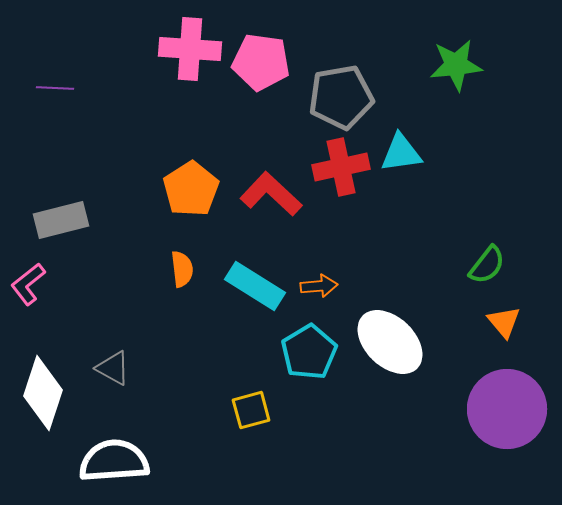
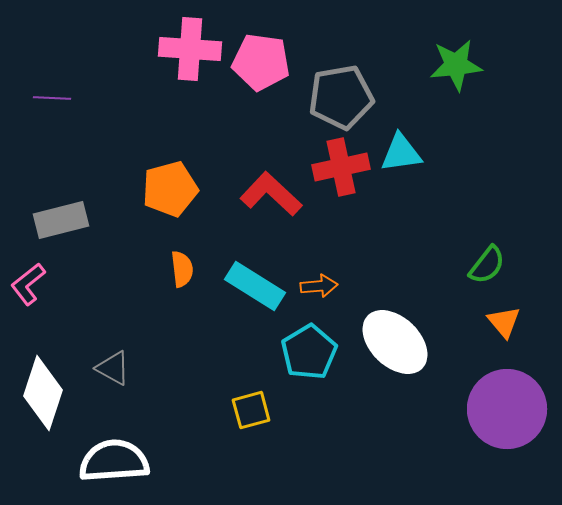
purple line: moved 3 px left, 10 px down
orange pentagon: moved 21 px left; rotated 18 degrees clockwise
white ellipse: moved 5 px right
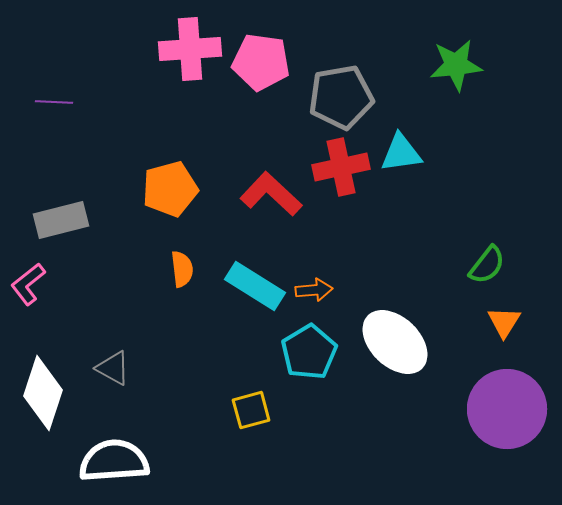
pink cross: rotated 8 degrees counterclockwise
purple line: moved 2 px right, 4 px down
orange arrow: moved 5 px left, 4 px down
orange triangle: rotated 12 degrees clockwise
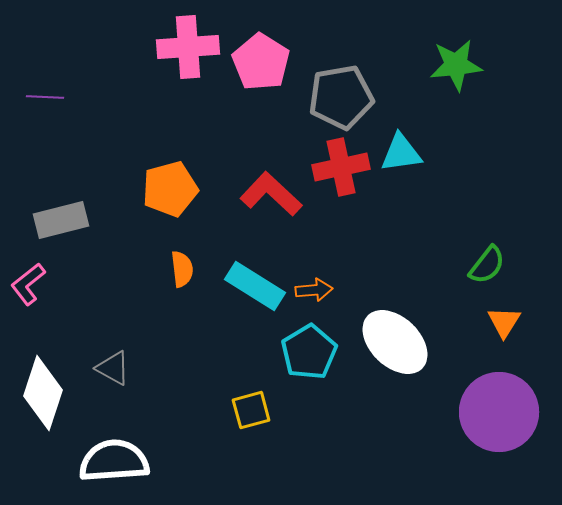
pink cross: moved 2 px left, 2 px up
pink pentagon: rotated 24 degrees clockwise
purple line: moved 9 px left, 5 px up
purple circle: moved 8 px left, 3 px down
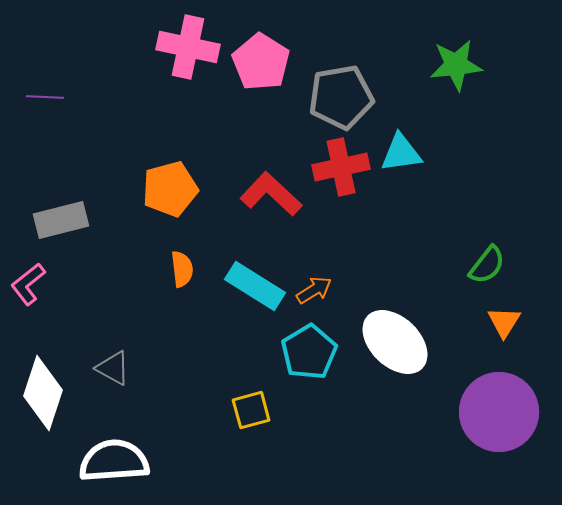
pink cross: rotated 16 degrees clockwise
orange arrow: rotated 27 degrees counterclockwise
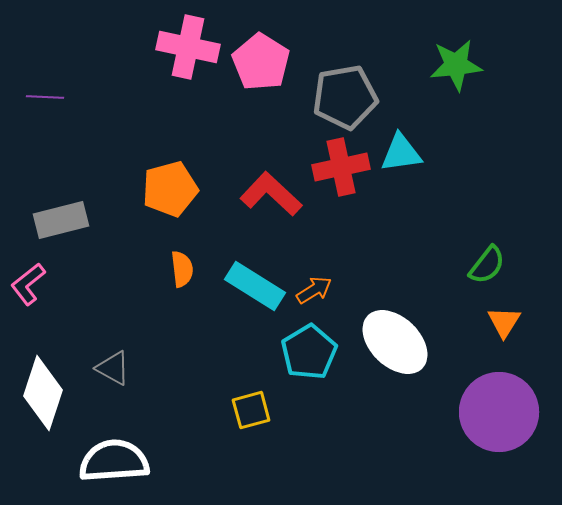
gray pentagon: moved 4 px right
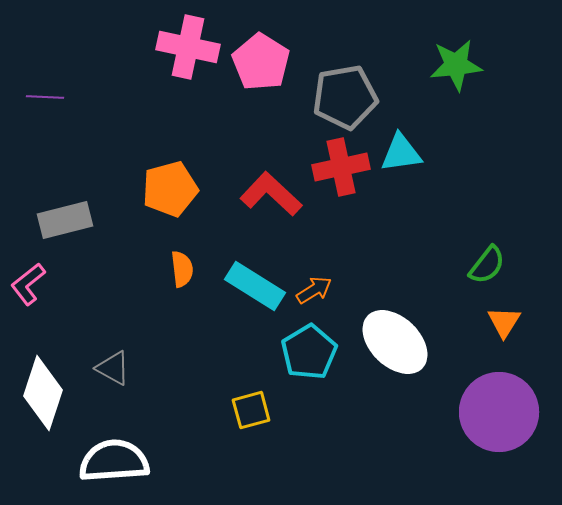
gray rectangle: moved 4 px right
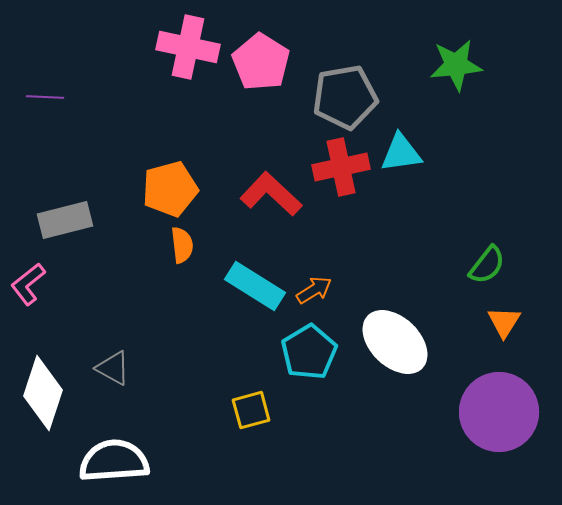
orange semicircle: moved 24 px up
